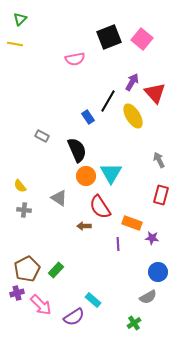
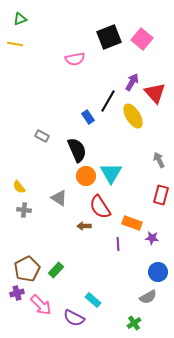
green triangle: rotated 24 degrees clockwise
yellow semicircle: moved 1 px left, 1 px down
purple semicircle: moved 1 px down; rotated 60 degrees clockwise
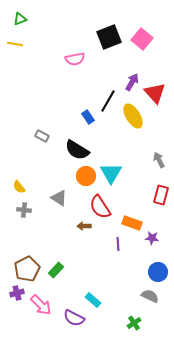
black semicircle: rotated 145 degrees clockwise
gray semicircle: moved 2 px right, 1 px up; rotated 126 degrees counterclockwise
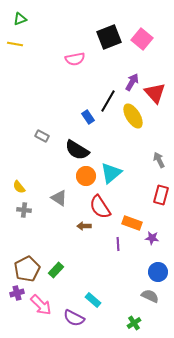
cyan triangle: rotated 20 degrees clockwise
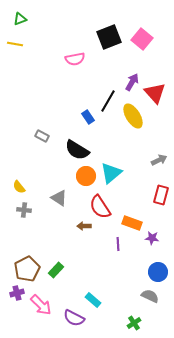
gray arrow: rotated 91 degrees clockwise
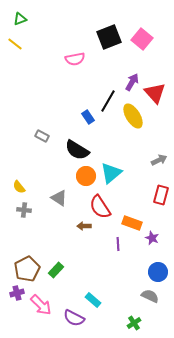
yellow line: rotated 28 degrees clockwise
purple star: rotated 16 degrees clockwise
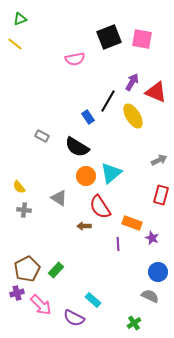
pink square: rotated 30 degrees counterclockwise
red triangle: moved 1 px right, 1 px up; rotated 25 degrees counterclockwise
black semicircle: moved 3 px up
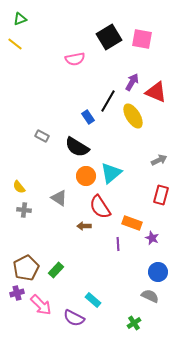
black square: rotated 10 degrees counterclockwise
brown pentagon: moved 1 px left, 1 px up
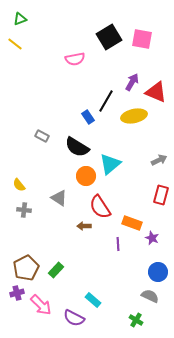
black line: moved 2 px left
yellow ellipse: moved 1 px right; rotated 70 degrees counterclockwise
cyan triangle: moved 1 px left, 9 px up
yellow semicircle: moved 2 px up
green cross: moved 2 px right, 3 px up; rotated 24 degrees counterclockwise
